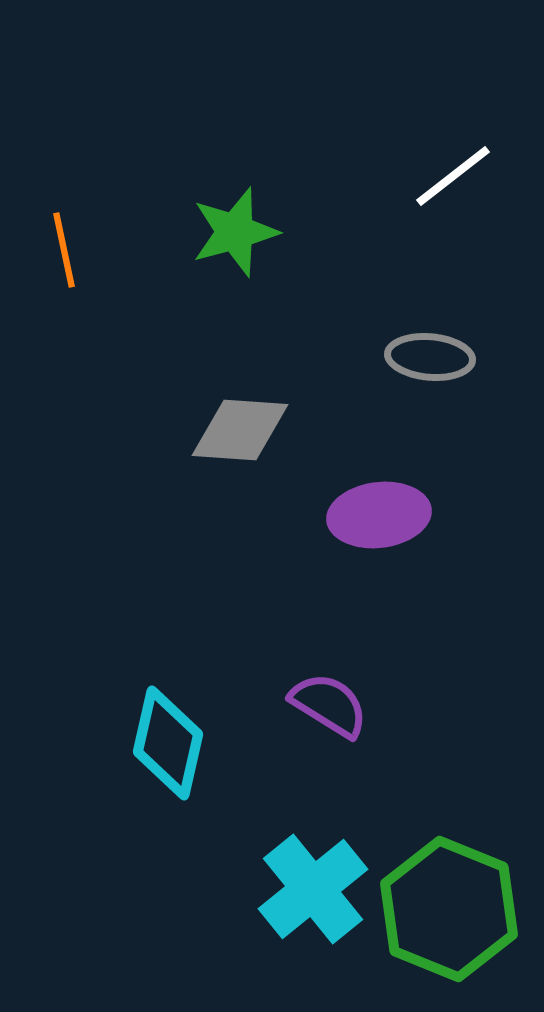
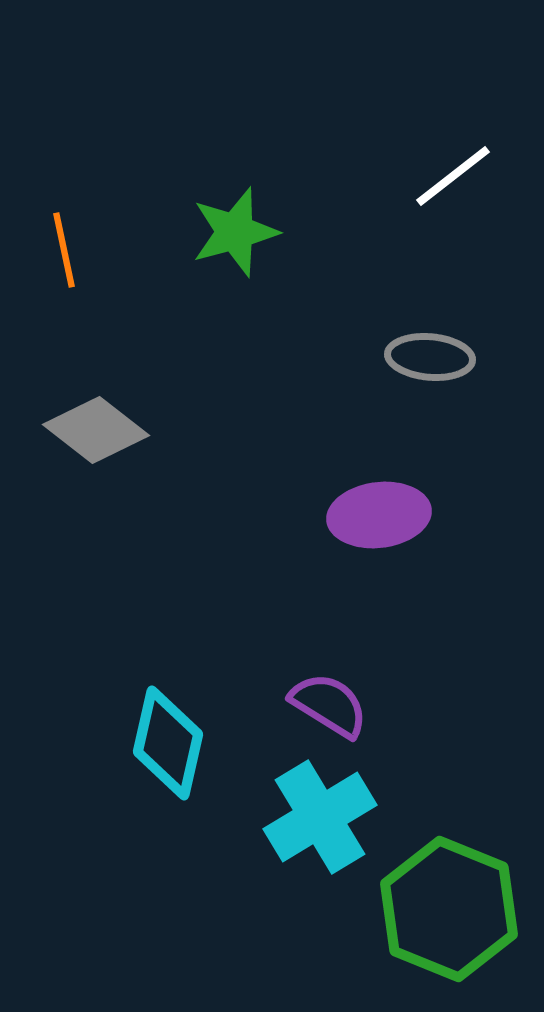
gray diamond: moved 144 px left; rotated 34 degrees clockwise
cyan cross: moved 7 px right, 72 px up; rotated 8 degrees clockwise
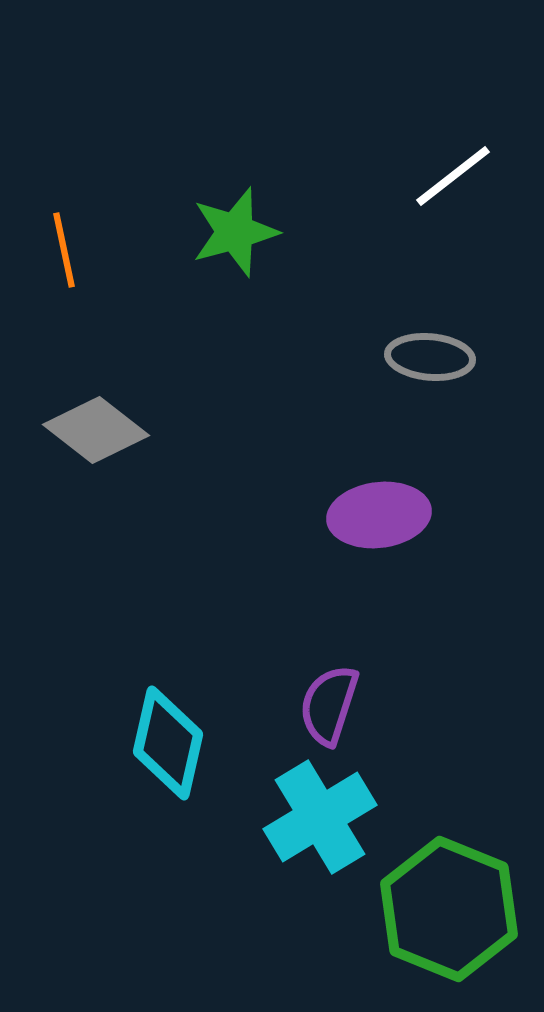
purple semicircle: rotated 104 degrees counterclockwise
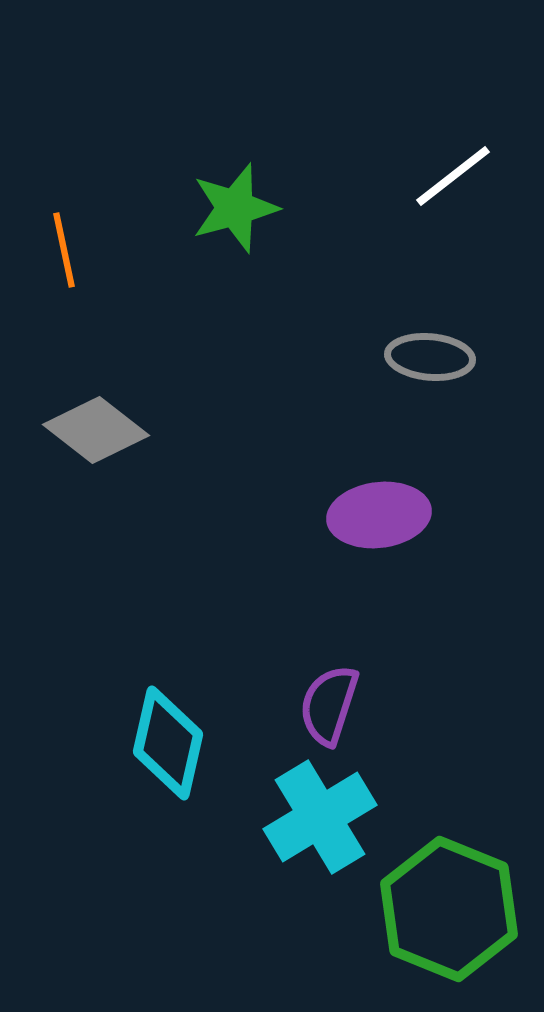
green star: moved 24 px up
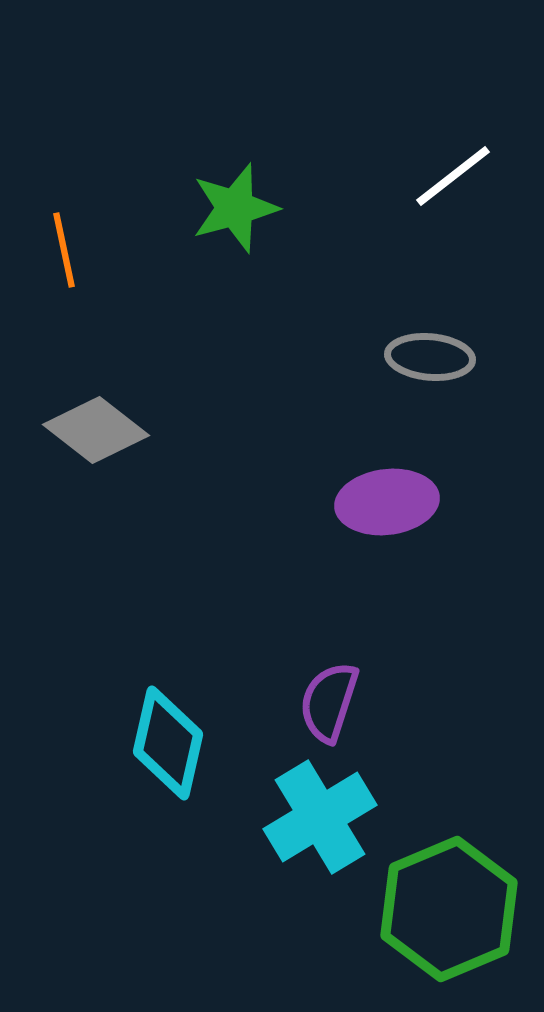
purple ellipse: moved 8 px right, 13 px up
purple semicircle: moved 3 px up
green hexagon: rotated 15 degrees clockwise
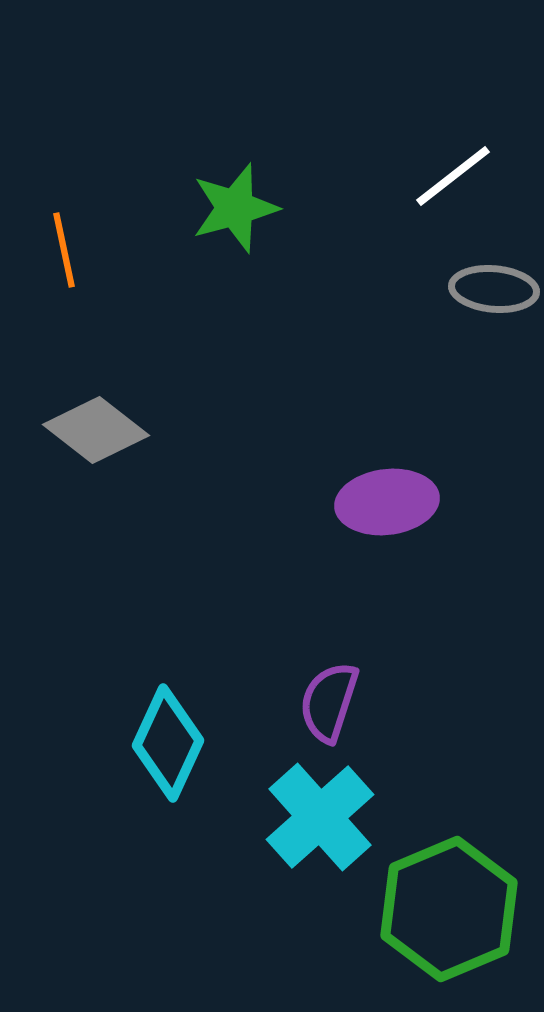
gray ellipse: moved 64 px right, 68 px up
cyan diamond: rotated 12 degrees clockwise
cyan cross: rotated 11 degrees counterclockwise
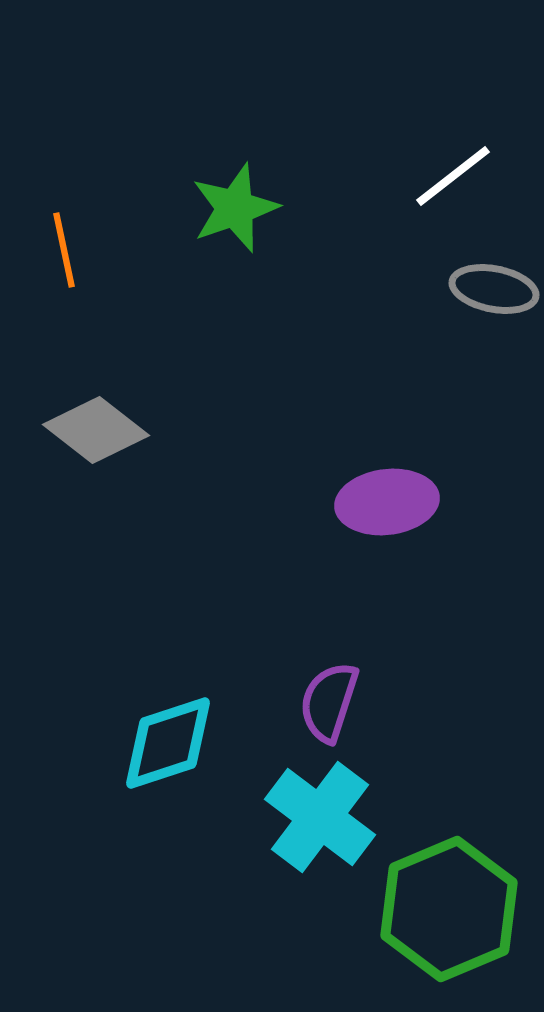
green star: rotated 4 degrees counterclockwise
gray ellipse: rotated 6 degrees clockwise
cyan diamond: rotated 47 degrees clockwise
cyan cross: rotated 11 degrees counterclockwise
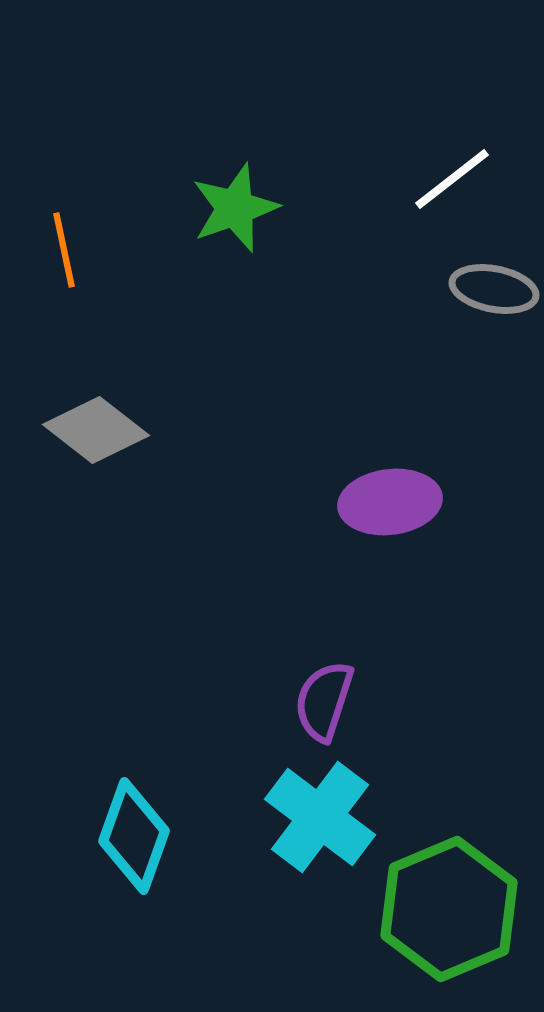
white line: moved 1 px left, 3 px down
purple ellipse: moved 3 px right
purple semicircle: moved 5 px left, 1 px up
cyan diamond: moved 34 px left, 93 px down; rotated 52 degrees counterclockwise
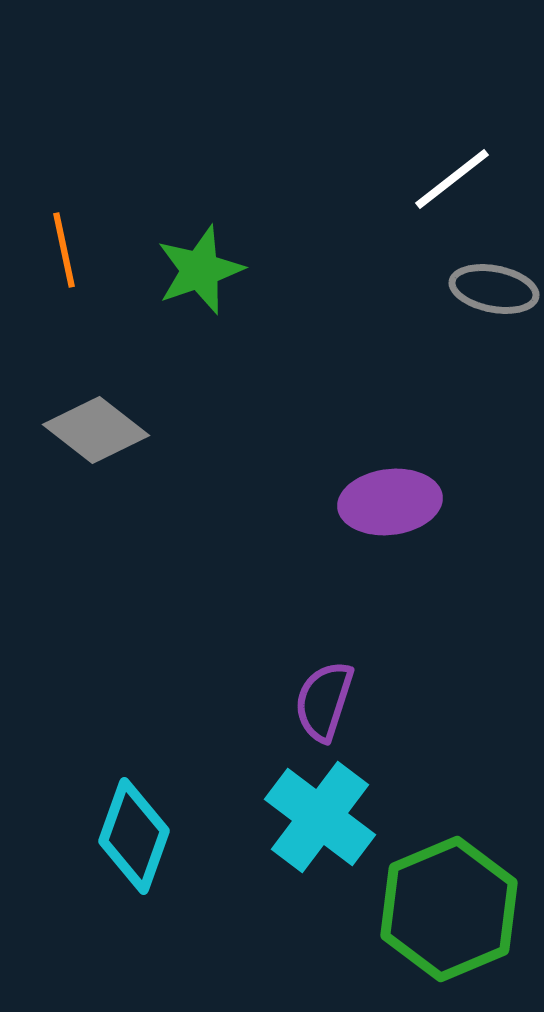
green star: moved 35 px left, 62 px down
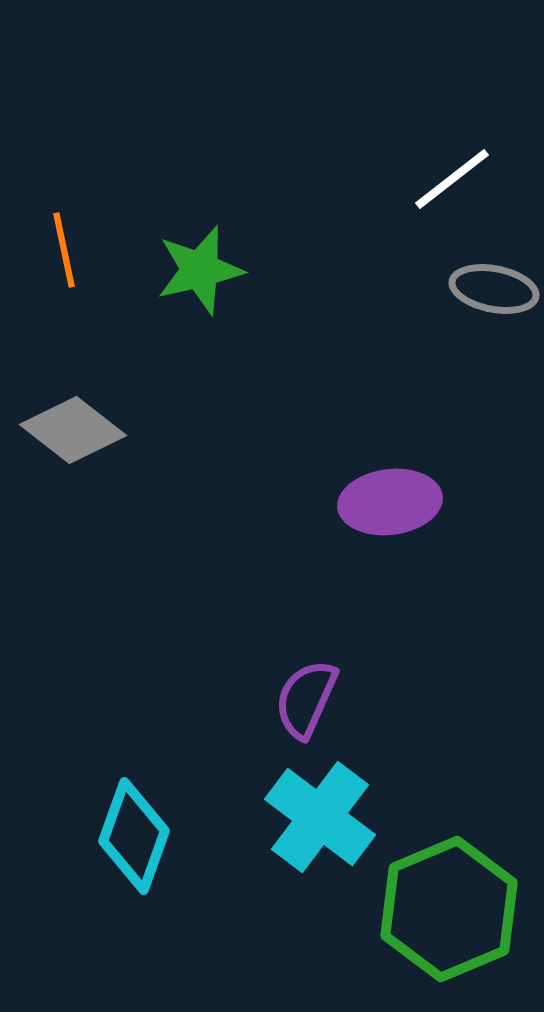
green star: rotated 6 degrees clockwise
gray diamond: moved 23 px left
purple semicircle: moved 18 px left, 2 px up; rotated 6 degrees clockwise
